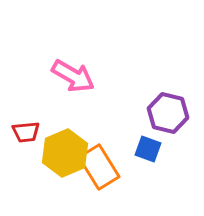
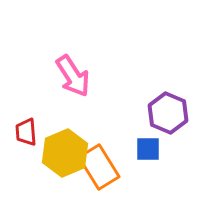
pink arrow: rotated 27 degrees clockwise
purple hexagon: rotated 9 degrees clockwise
red trapezoid: rotated 92 degrees clockwise
blue square: rotated 20 degrees counterclockwise
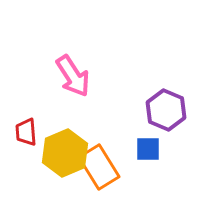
purple hexagon: moved 2 px left, 3 px up
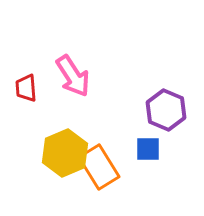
red trapezoid: moved 44 px up
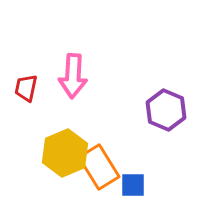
pink arrow: rotated 36 degrees clockwise
red trapezoid: rotated 16 degrees clockwise
blue square: moved 15 px left, 36 px down
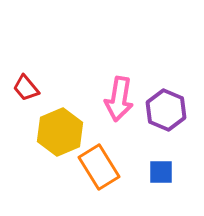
pink arrow: moved 46 px right, 23 px down; rotated 6 degrees clockwise
red trapezoid: rotated 52 degrees counterclockwise
yellow hexagon: moved 5 px left, 21 px up
blue square: moved 28 px right, 13 px up
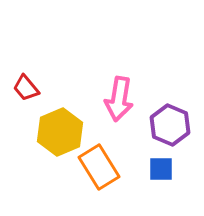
purple hexagon: moved 4 px right, 15 px down
blue square: moved 3 px up
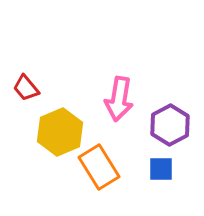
purple hexagon: rotated 9 degrees clockwise
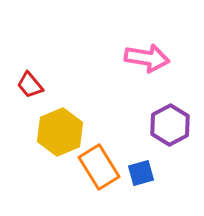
red trapezoid: moved 4 px right, 3 px up
pink arrow: moved 28 px right, 41 px up; rotated 90 degrees counterclockwise
blue square: moved 20 px left, 4 px down; rotated 16 degrees counterclockwise
